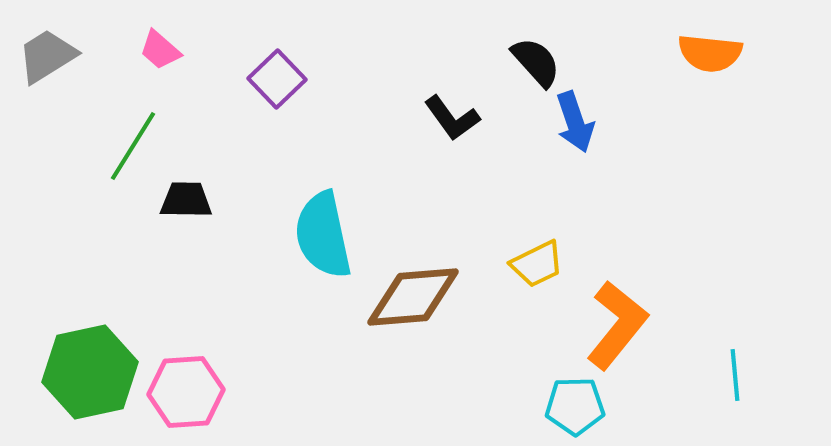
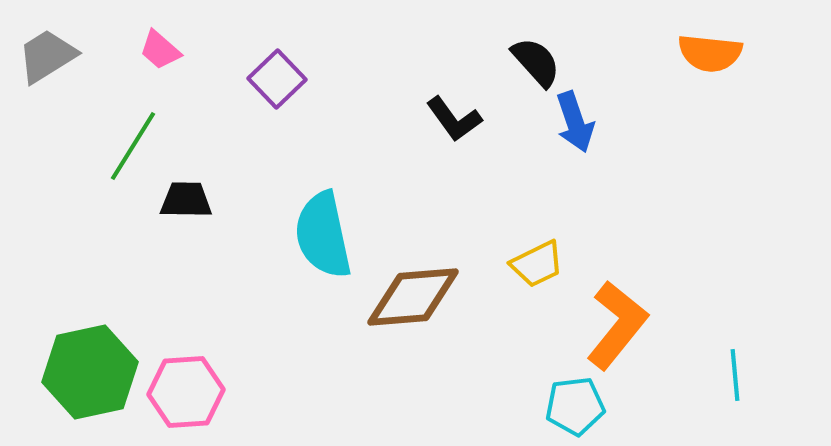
black L-shape: moved 2 px right, 1 px down
cyan pentagon: rotated 6 degrees counterclockwise
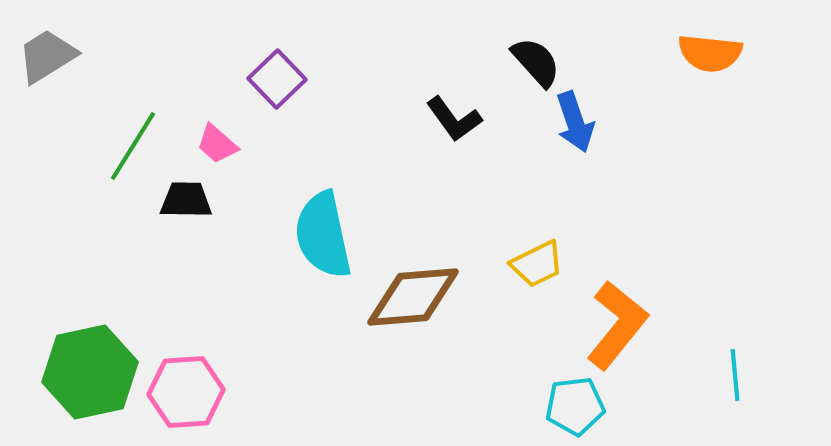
pink trapezoid: moved 57 px right, 94 px down
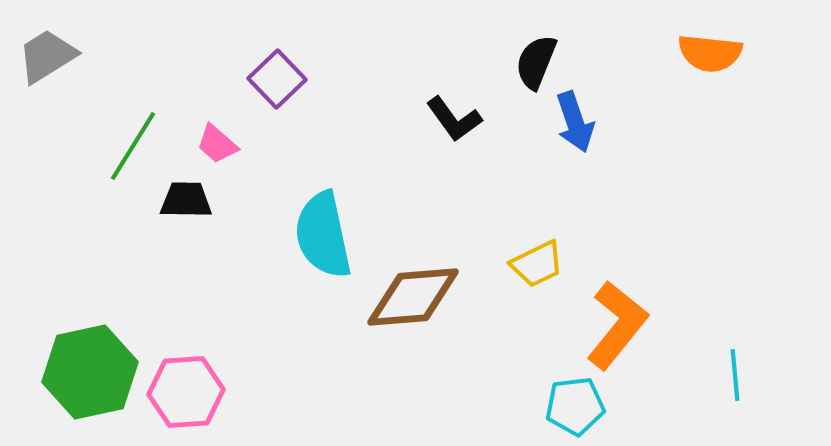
black semicircle: rotated 116 degrees counterclockwise
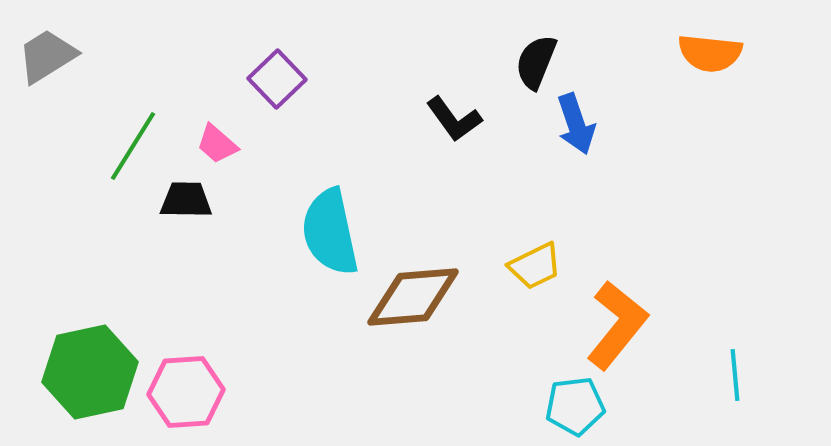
blue arrow: moved 1 px right, 2 px down
cyan semicircle: moved 7 px right, 3 px up
yellow trapezoid: moved 2 px left, 2 px down
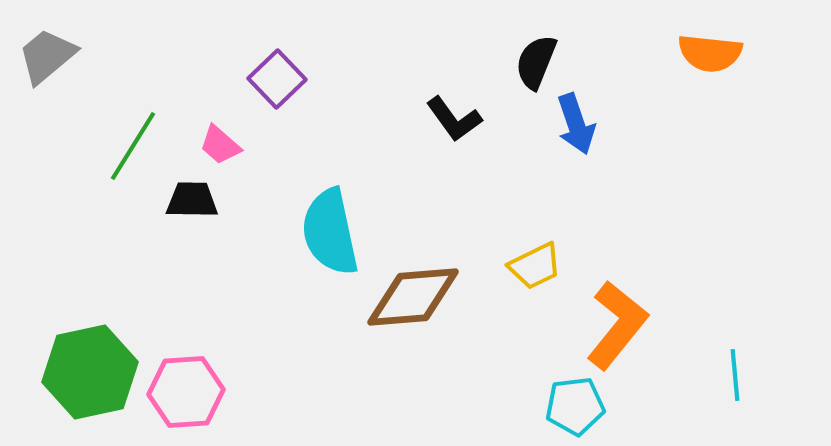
gray trapezoid: rotated 8 degrees counterclockwise
pink trapezoid: moved 3 px right, 1 px down
black trapezoid: moved 6 px right
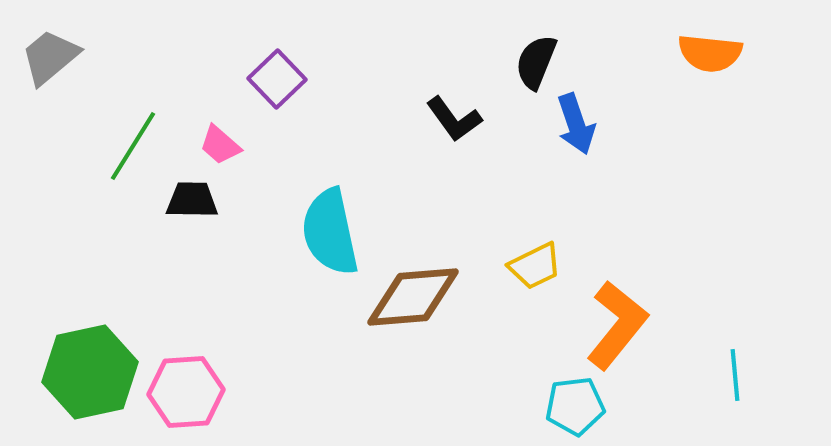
gray trapezoid: moved 3 px right, 1 px down
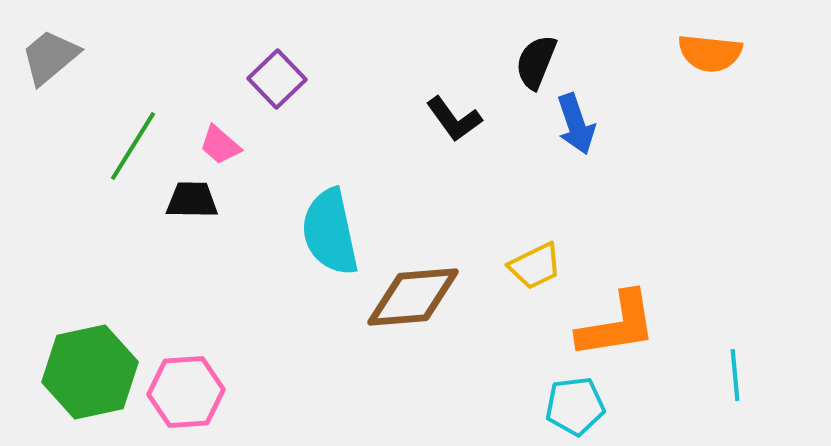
orange L-shape: rotated 42 degrees clockwise
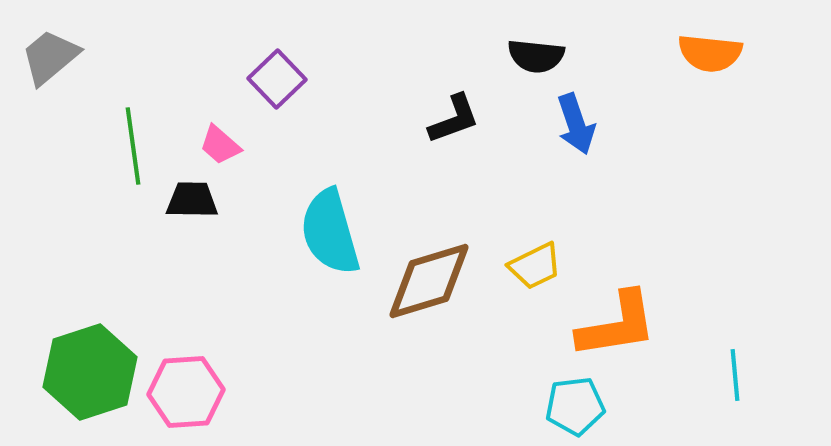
black semicircle: moved 6 px up; rotated 106 degrees counterclockwise
black L-shape: rotated 74 degrees counterclockwise
green line: rotated 40 degrees counterclockwise
cyan semicircle: rotated 4 degrees counterclockwise
brown diamond: moved 16 px right, 16 px up; rotated 12 degrees counterclockwise
green hexagon: rotated 6 degrees counterclockwise
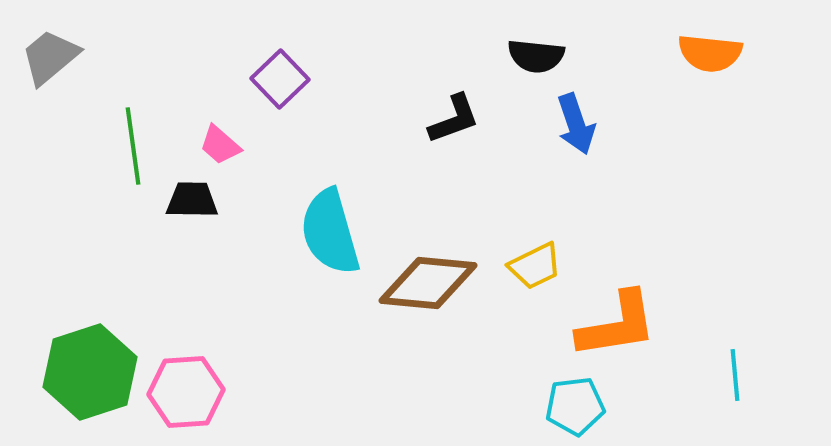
purple square: moved 3 px right
brown diamond: moved 1 px left, 2 px down; rotated 22 degrees clockwise
